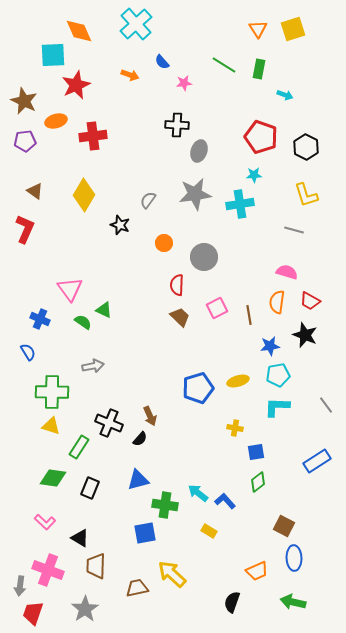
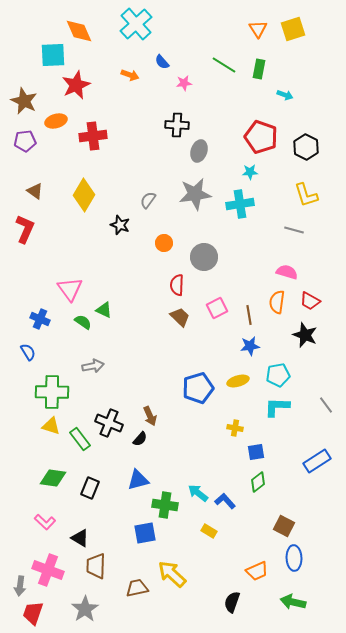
cyan star at (254, 175): moved 4 px left, 3 px up
blue star at (270, 346): moved 20 px left
green rectangle at (79, 447): moved 1 px right, 8 px up; rotated 70 degrees counterclockwise
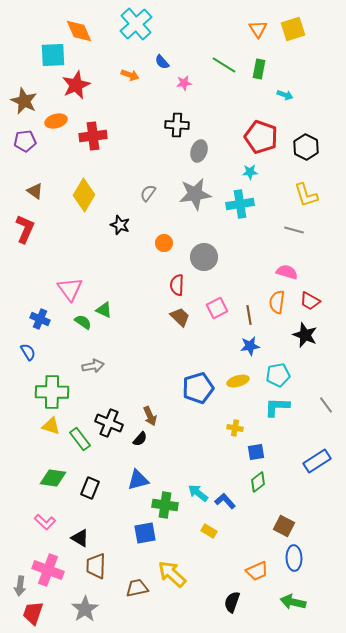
gray semicircle at (148, 200): moved 7 px up
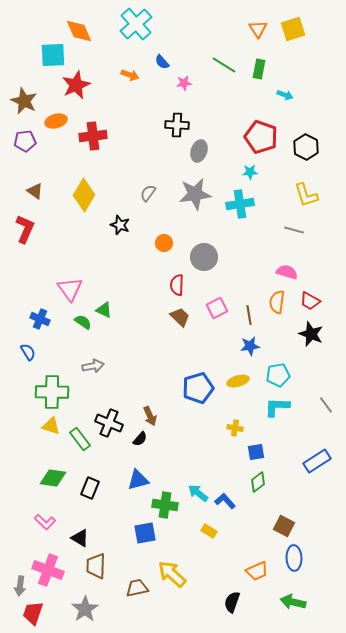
black star at (305, 335): moved 6 px right, 1 px up
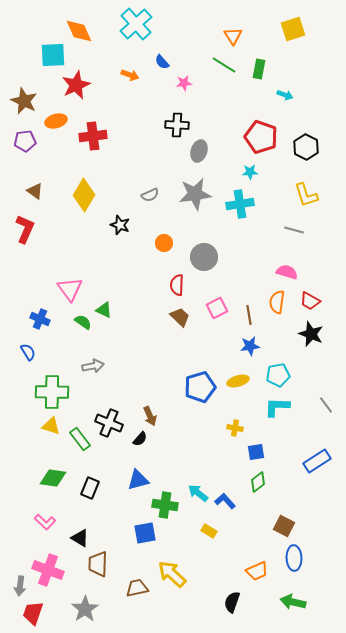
orange triangle at (258, 29): moved 25 px left, 7 px down
gray semicircle at (148, 193): moved 2 px right, 2 px down; rotated 150 degrees counterclockwise
blue pentagon at (198, 388): moved 2 px right, 1 px up
brown trapezoid at (96, 566): moved 2 px right, 2 px up
